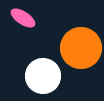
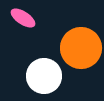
white circle: moved 1 px right
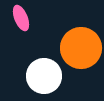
pink ellipse: moved 2 px left; rotated 35 degrees clockwise
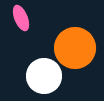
orange circle: moved 6 px left
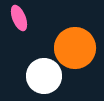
pink ellipse: moved 2 px left
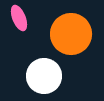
orange circle: moved 4 px left, 14 px up
